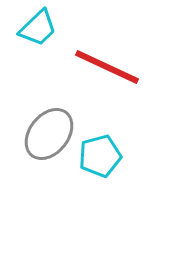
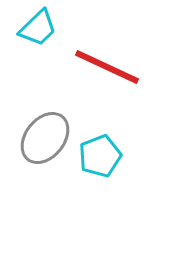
gray ellipse: moved 4 px left, 4 px down
cyan pentagon: rotated 6 degrees counterclockwise
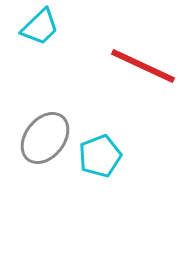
cyan trapezoid: moved 2 px right, 1 px up
red line: moved 36 px right, 1 px up
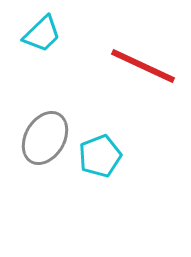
cyan trapezoid: moved 2 px right, 7 px down
gray ellipse: rotated 8 degrees counterclockwise
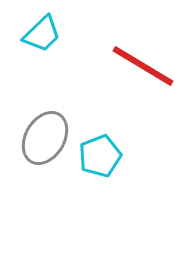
red line: rotated 6 degrees clockwise
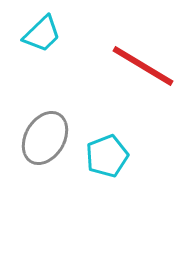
cyan pentagon: moved 7 px right
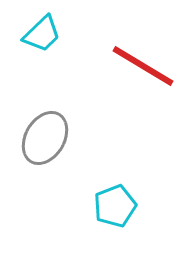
cyan pentagon: moved 8 px right, 50 px down
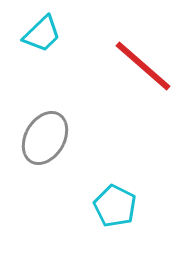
red line: rotated 10 degrees clockwise
cyan pentagon: rotated 24 degrees counterclockwise
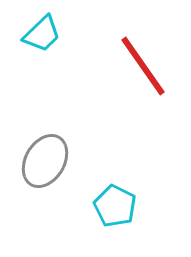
red line: rotated 14 degrees clockwise
gray ellipse: moved 23 px down
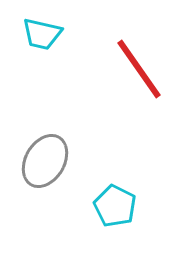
cyan trapezoid: rotated 57 degrees clockwise
red line: moved 4 px left, 3 px down
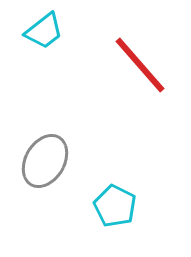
cyan trapezoid: moved 2 px right, 3 px up; rotated 51 degrees counterclockwise
red line: moved 1 px right, 4 px up; rotated 6 degrees counterclockwise
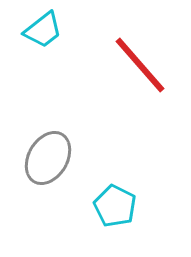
cyan trapezoid: moved 1 px left, 1 px up
gray ellipse: moved 3 px right, 3 px up
